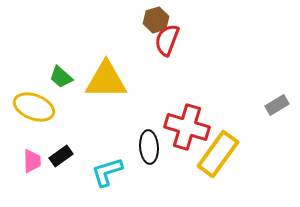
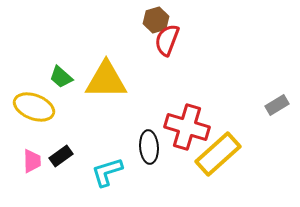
yellow rectangle: rotated 12 degrees clockwise
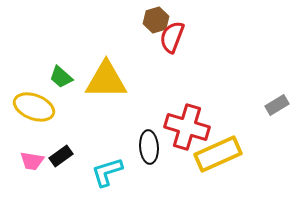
red semicircle: moved 5 px right, 3 px up
yellow rectangle: rotated 18 degrees clockwise
pink trapezoid: rotated 100 degrees clockwise
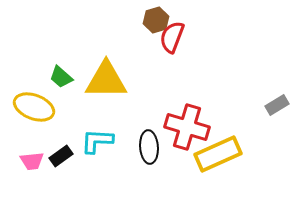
pink trapezoid: rotated 15 degrees counterclockwise
cyan L-shape: moved 10 px left, 31 px up; rotated 20 degrees clockwise
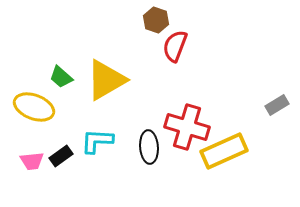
brown hexagon: rotated 25 degrees counterclockwise
red semicircle: moved 3 px right, 9 px down
yellow triangle: rotated 30 degrees counterclockwise
yellow rectangle: moved 6 px right, 3 px up
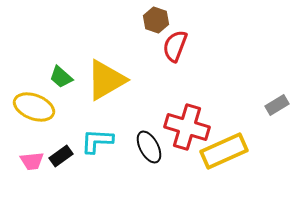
black ellipse: rotated 24 degrees counterclockwise
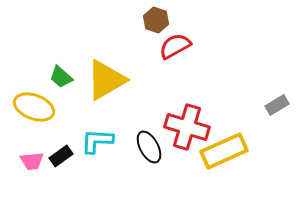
red semicircle: rotated 40 degrees clockwise
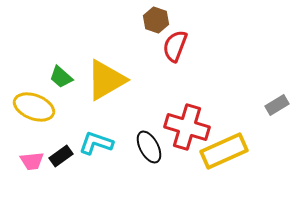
red semicircle: rotated 40 degrees counterclockwise
cyan L-shape: moved 1 px left, 2 px down; rotated 16 degrees clockwise
